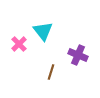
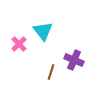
purple cross: moved 4 px left, 5 px down
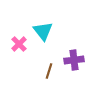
purple cross: rotated 30 degrees counterclockwise
brown line: moved 2 px left, 1 px up
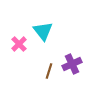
purple cross: moved 2 px left, 4 px down; rotated 18 degrees counterclockwise
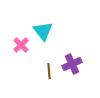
pink cross: moved 2 px right, 1 px down
brown line: rotated 21 degrees counterclockwise
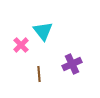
brown line: moved 10 px left, 3 px down
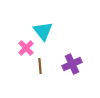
pink cross: moved 5 px right, 3 px down
brown line: moved 1 px right, 8 px up
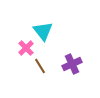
brown line: rotated 28 degrees counterclockwise
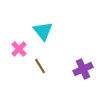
pink cross: moved 7 px left, 1 px down
purple cross: moved 11 px right, 5 px down
